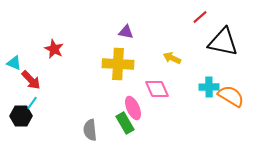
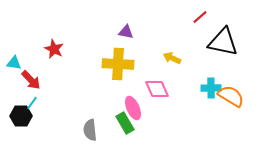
cyan triangle: rotated 14 degrees counterclockwise
cyan cross: moved 2 px right, 1 px down
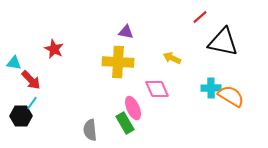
yellow cross: moved 2 px up
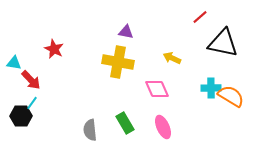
black triangle: moved 1 px down
yellow cross: rotated 8 degrees clockwise
pink ellipse: moved 30 px right, 19 px down
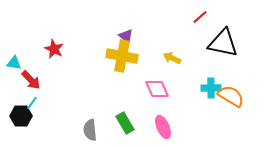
purple triangle: moved 4 px down; rotated 28 degrees clockwise
yellow cross: moved 4 px right, 6 px up
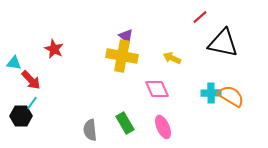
cyan cross: moved 5 px down
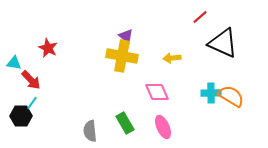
black triangle: rotated 12 degrees clockwise
red star: moved 6 px left, 1 px up
yellow arrow: rotated 30 degrees counterclockwise
pink diamond: moved 3 px down
gray semicircle: moved 1 px down
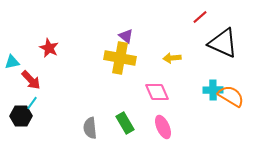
red star: moved 1 px right
yellow cross: moved 2 px left, 2 px down
cyan triangle: moved 2 px left, 1 px up; rotated 21 degrees counterclockwise
cyan cross: moved 2 px right, 3 px up
gray semicircle: moved 3 px up
